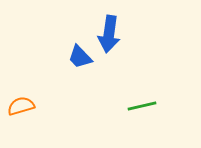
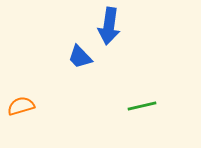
blue arrow: moved 8 px up
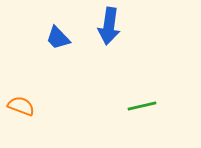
blue trapezoid: moved 22 px left, 19 px up
orange semicircle: rotated 36 degrees clockwise
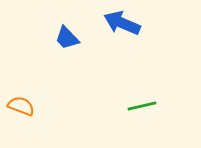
blue arrow: moved 13 px right, 3 px up; rotated 105 degrees clockwise
blue trapezoid: moved 9 px right
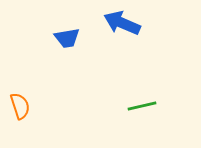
blue trapezoid: rotated 56 degrees counterclockwise
orange semicircle: moved 1 px left; rotated 52 degrees clockwise
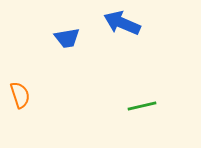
orange semicircle: moved 11 px up
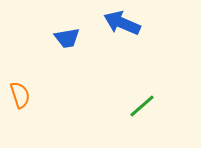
green line: rotated 28 degrees counterclockwise
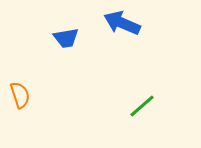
blue trapezoid: moved 1 px left
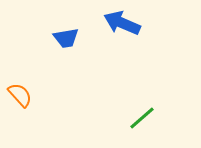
orange semicircle: rotated 24 degrees counterclockwise
green line: moved 12 px down
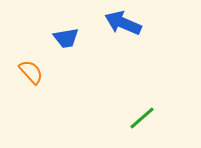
blue arrow: moved 1 px right
orange semicircle: moved 11 px right, 23 px up
